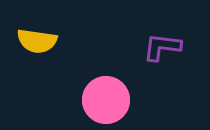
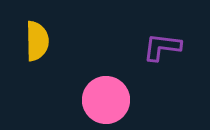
yellow semicircle: rotated 99 degrees counterclockwise
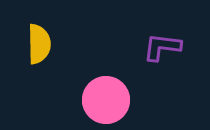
yellow semicircle: moved 2 px right, 3 px down
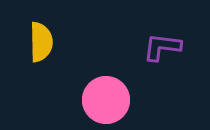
yellow semicircle: moved 2 px right, 2 px up
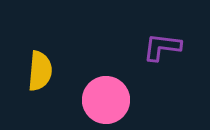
yellow semicircle: moved 1 px left, 29 px down; rotated 6 degrees clockwise
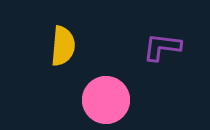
yellow semicircle: moved 23 px right, 25 px up
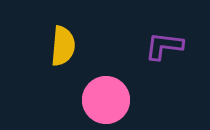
purple L-shape: moved 2 px right, 1 px up
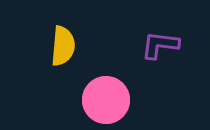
purple L-shape: moved 4 px left, 1 px up
